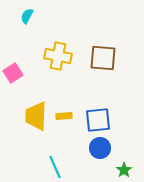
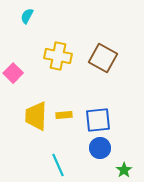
brown square: rotated 24 degrees clockwise
pink square: rotated 12 degrees counterclockwise
yellow rectangle: moved 1 px up
cyan line: moved 3 px right, 2 px up
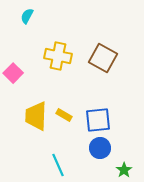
yellow rectangle: rotated 35 degrees clockwise
